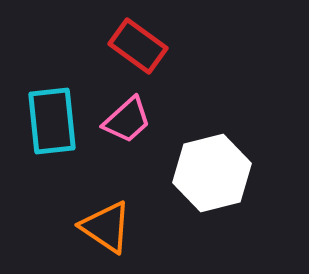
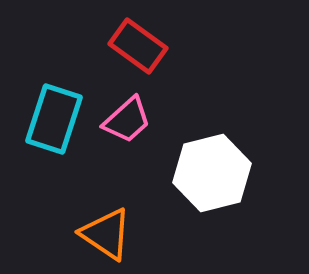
cyan rectangle: moved 2 px right, 2 px up; rotated 24 degrees clockwise
orange triangle: moved 7 px down
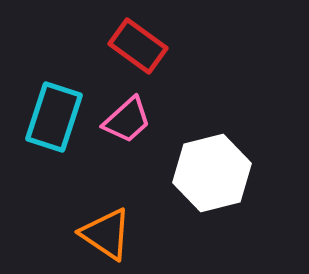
cyan rectangle: moved 2 px up
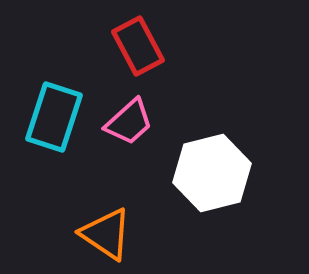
red rectangle: rotated 26 degrees clockwise
pink trapezoid: moved 2 px right, 2 px down
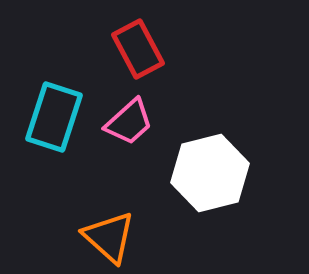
red rectangle: moved 3 px down
white hexagon: moved 2 px left
orange triangle: moved 3 px right, 3 px down; rotated 8 degrees clockwise
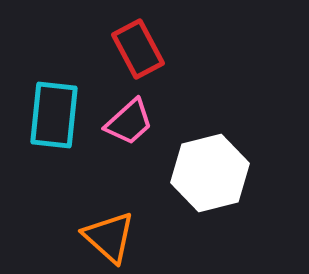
cyan rectangle: moved 2 px up; rotated 12 degrees counterclockwise
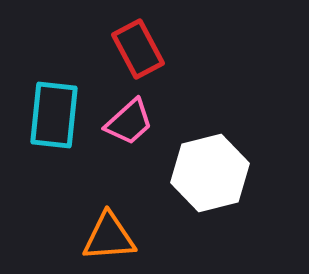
orange triangle: rotated 46 degrees counterclockwise
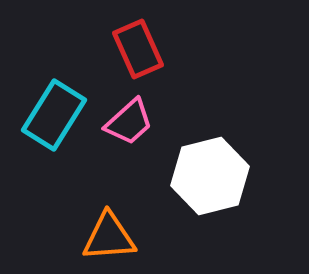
red rectangle: rotated 4 degrees clockwise
cyan rectangle: rotated 26 degrees clockwise
white hexagon: moved 3 px down
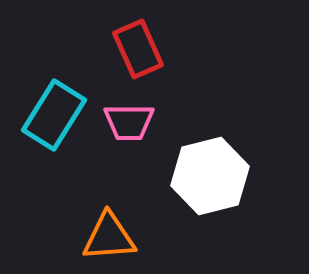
pink trapezoid: rotated 42 degrees clockwise
